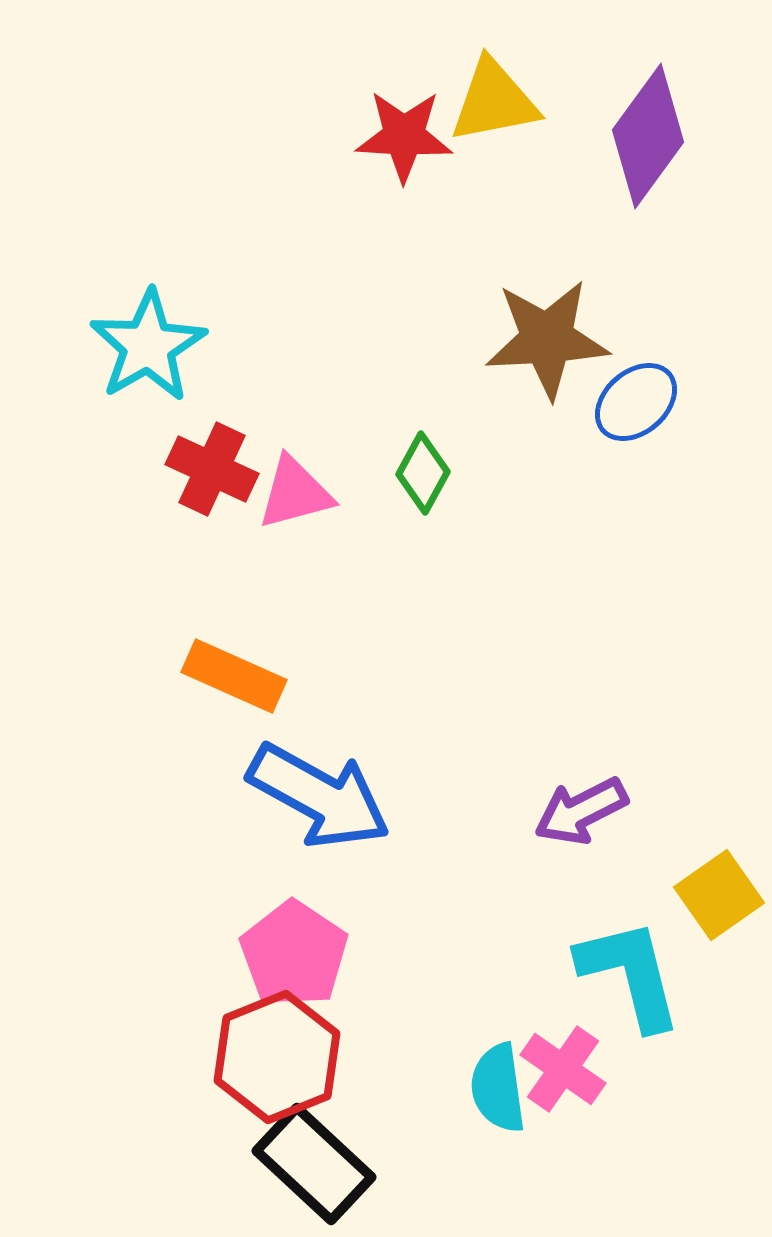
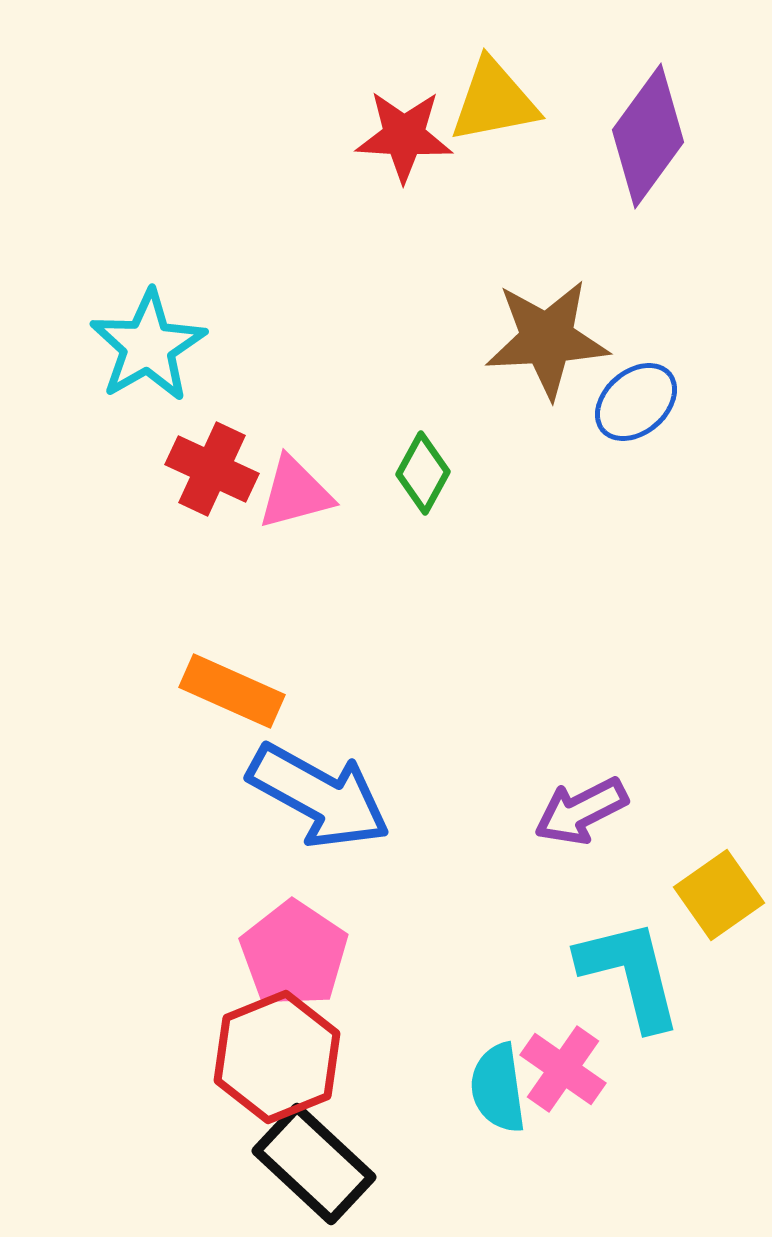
orange rectangle: moved 2 px left, 15 px down
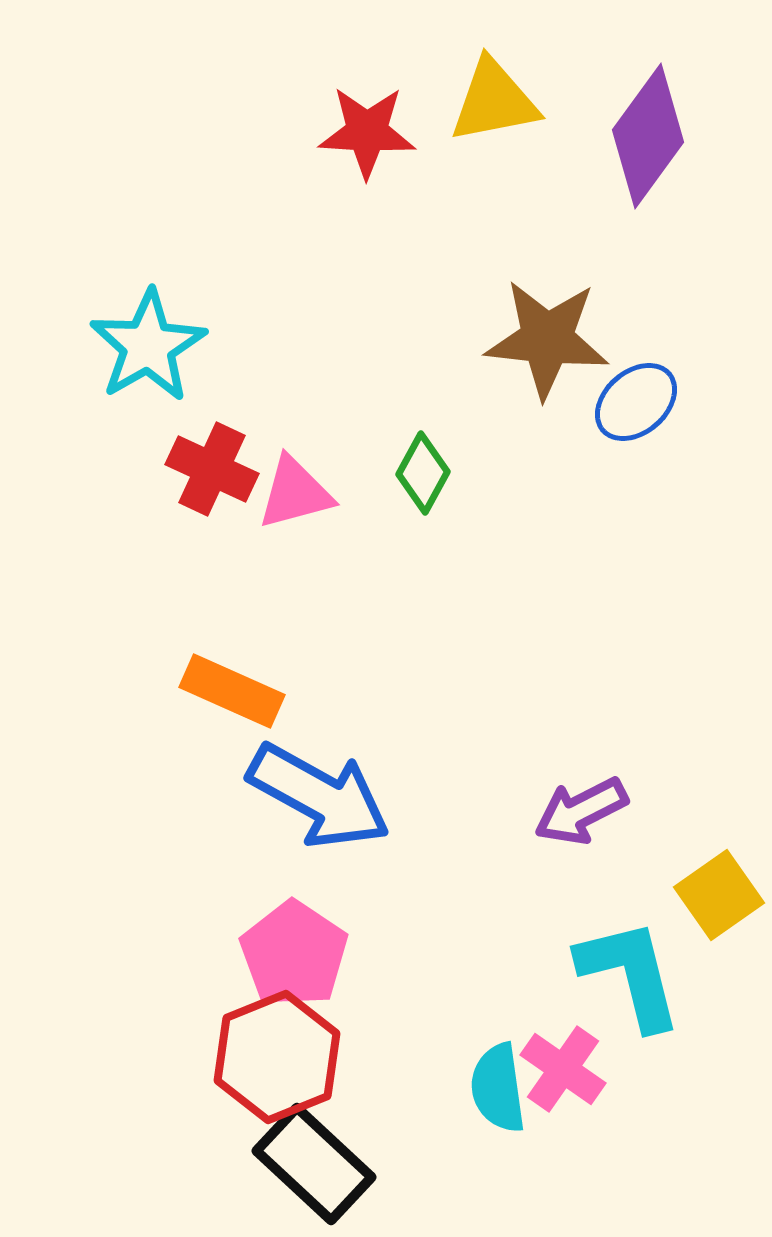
red star: moved 37 px left, 4 px up
brown star: rotated 9 degrees clockwise
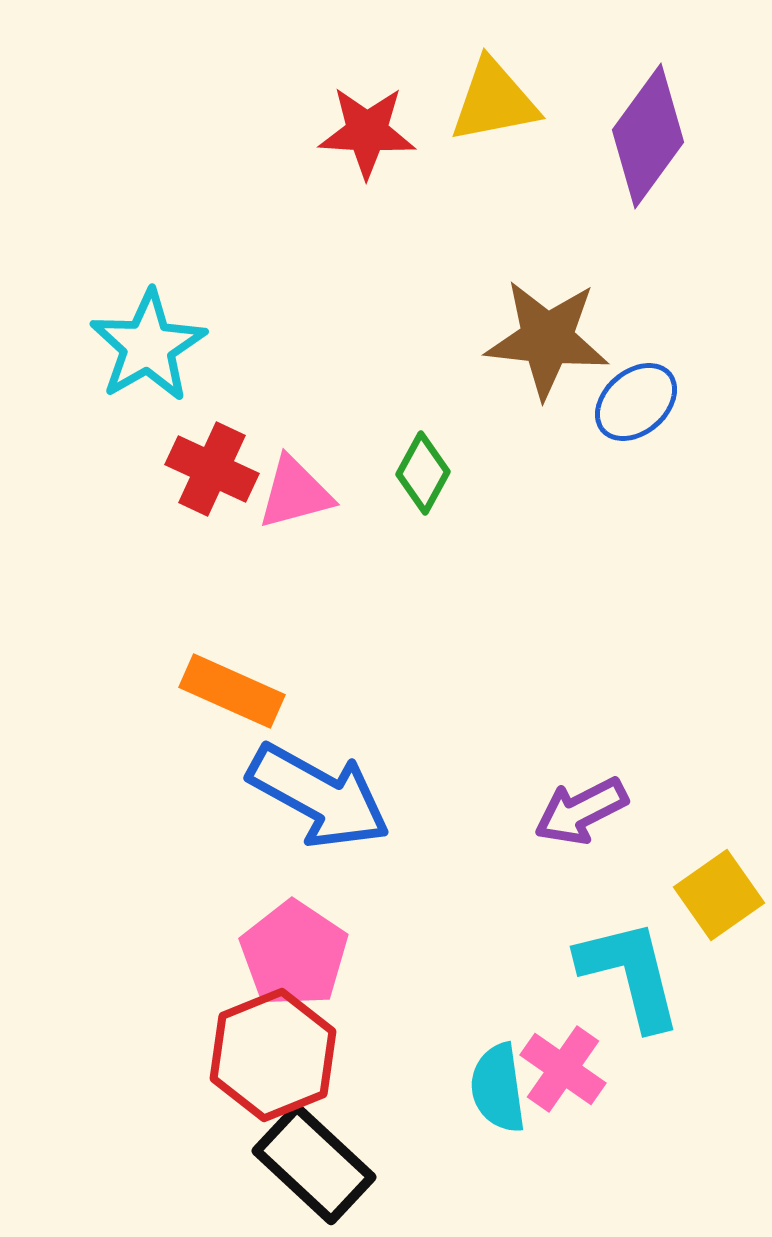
red hexagon: moved 4 px left, 2 px up
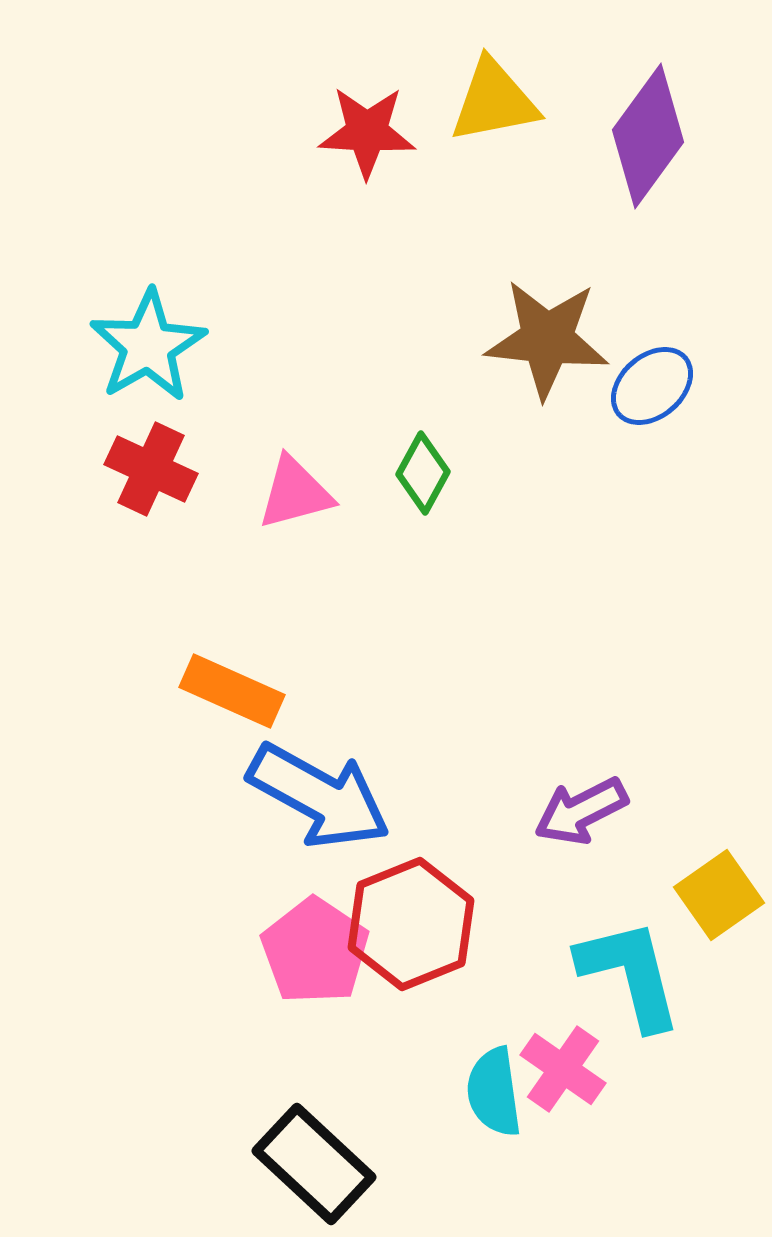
blue ellipse: moved 16 px right, 16 px up
red cross: moved 61 px left
pink pentagon: moved 21 px right, 3 px up
red hexagon: moved 138 px right, 131 px up
cyan semicircle: moved 4 px left, 4 px down
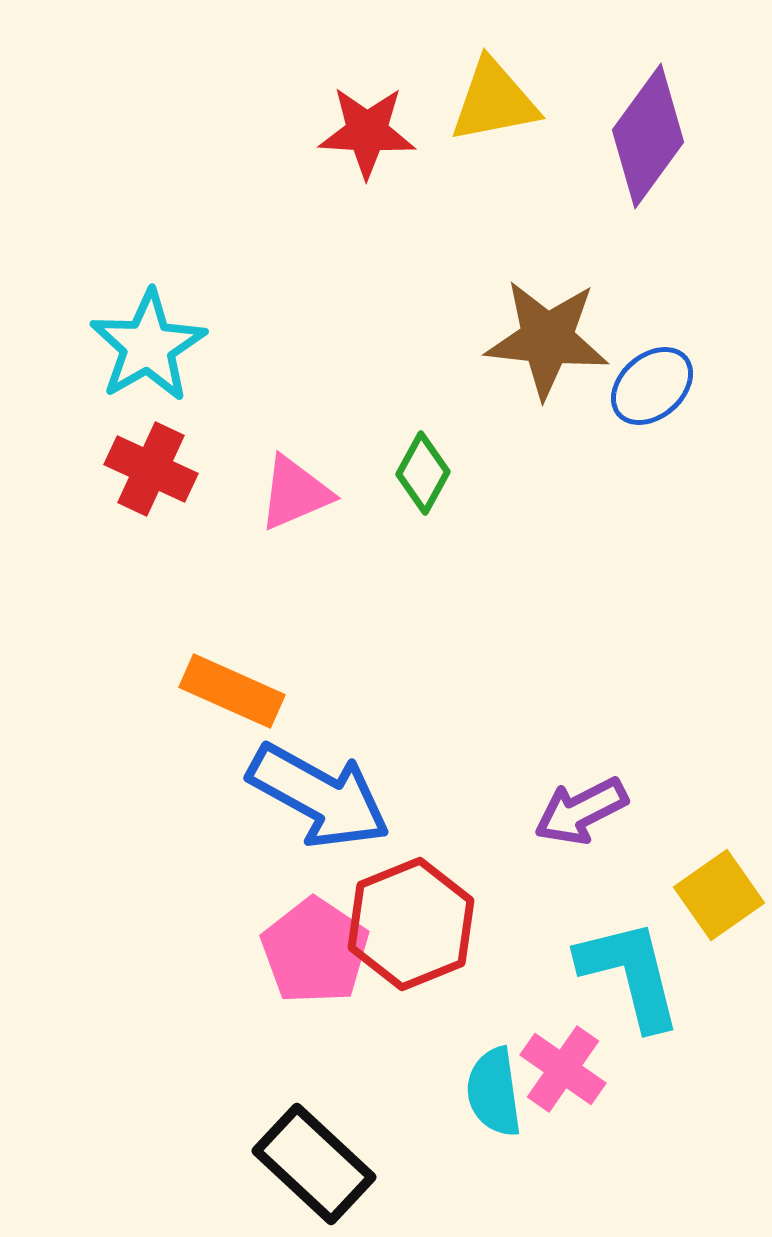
pink triangle: rotated 8 degrees counterclockwise
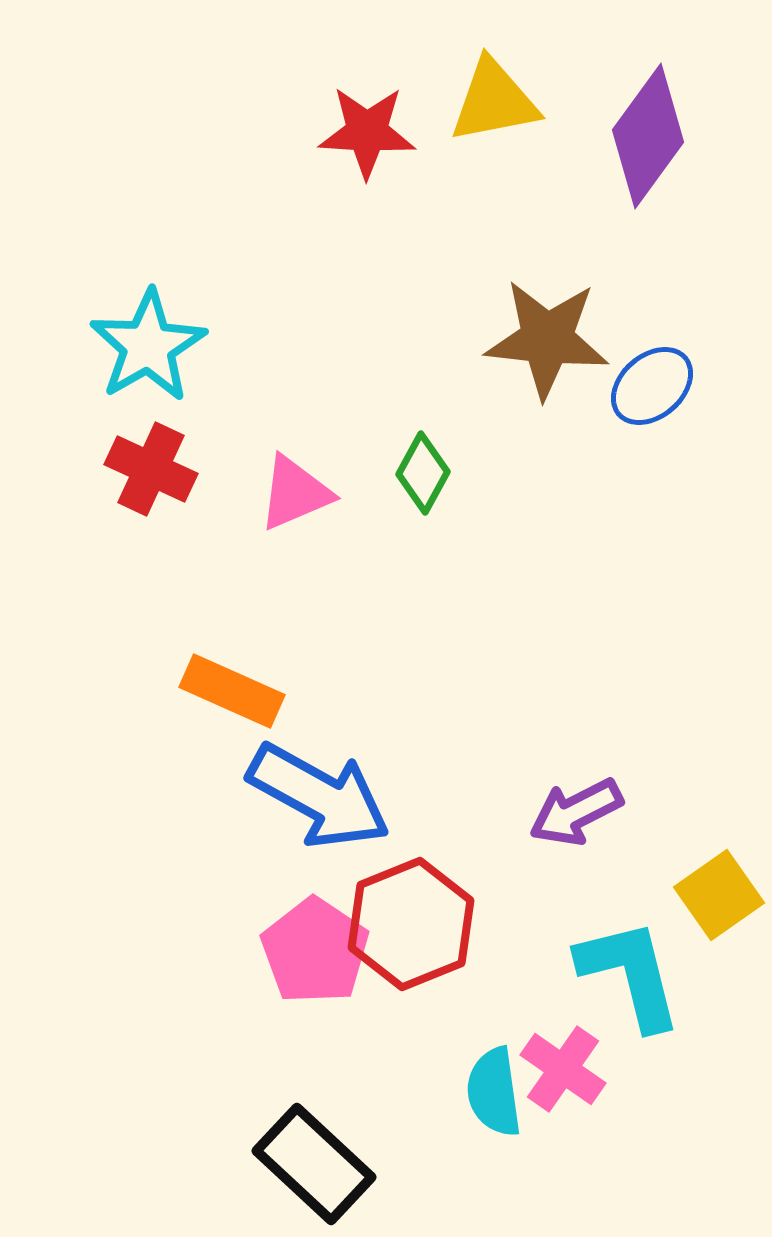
purple arrow: moved 5 px left, 1 px down
